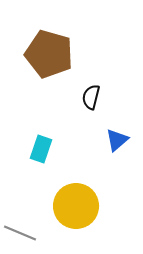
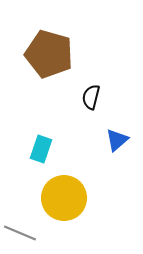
yellow circle: moved 12 px left, 8 px up
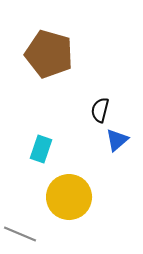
black semicircle: moved 9 px right, 13 px down
yellow circle: moved 5 px right, 1 px up
gray line: moved 1 px down
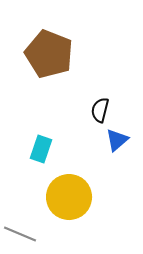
brown pentagon: rotated 6 degrees clockwise
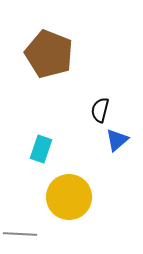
gray line: rotated 20 degrees counterclockwise
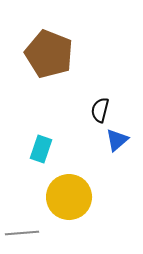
gray line: moved 2 px right, 1 px up; rotated 8 degrees counterclockwise
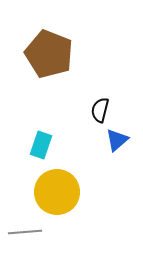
cyan rectangle: moved 4 px up
yellow circle: moved 12 px left, 5 px up
gray line: moved 3 px right, 1 px up
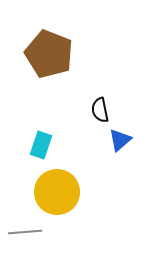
black semicircle: rotated 25 degrees counterclockwise
blue triangle: moved 3 px right
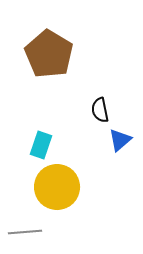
brown pentagon: rotated 9 degrees clockwise
yellow circle: moved 5 px up
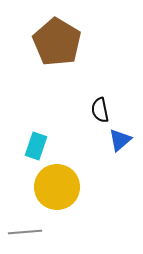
brown pentagon: moved 8 px right, 12 px up
cyan rectangle: moved 5 px left, 1 px down
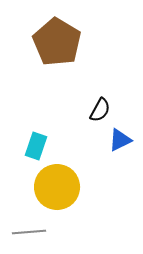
black semicircle: rotated 140 degrees counterclockwise
blue triangle: rotated 15 degrees clockwise
gray line: moved 4 px right
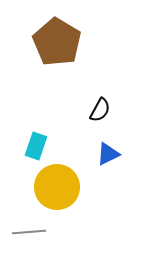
blue triangle: moved 12 px left, 14 px down
